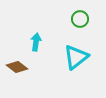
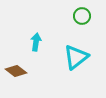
green circle: moved 2 px right, 3 px up
brown diamond: moved 1 px left, 4 px down
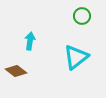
cyan arrow: moved 6 px left, 1 px up
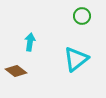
cyan arrow: moved 1 px down
cyan triangle: moved 2 px down
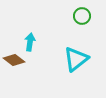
brown diamond: moved 2 px left, 11 px up
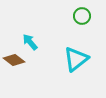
cyan arrow: rotated 48 degrees counterclockwise
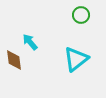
green circle: moved 1 px left, 1 px up
brown diamond: rotated 45 degrees clockwise
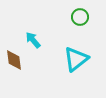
green circle: moved 1 px left, 2 px down
cyan arrow: moved 3 px right, 2 px up
